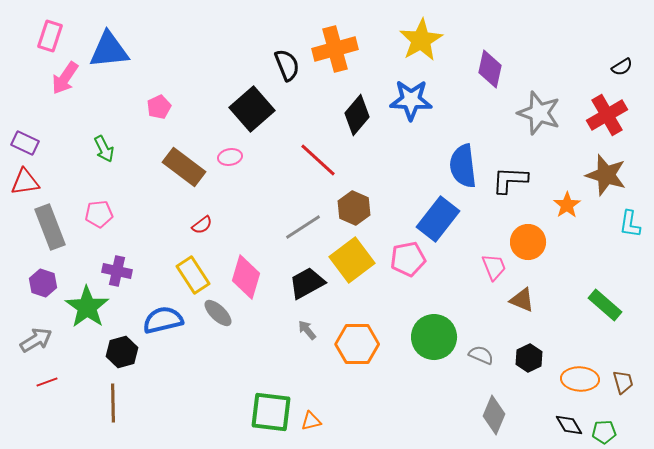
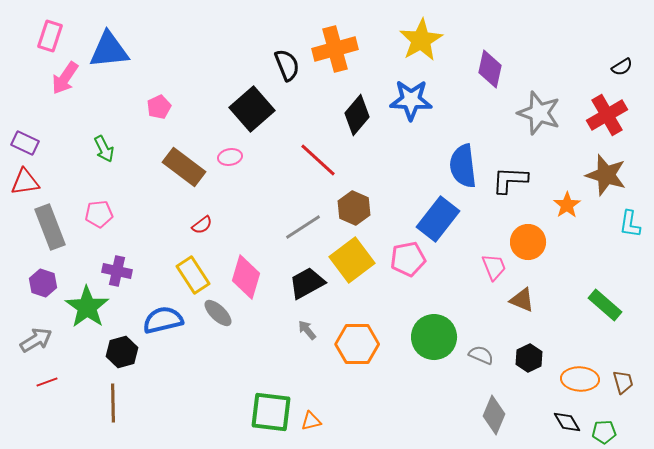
black diamond at (569, 425): moved 2 px left, 3 px up
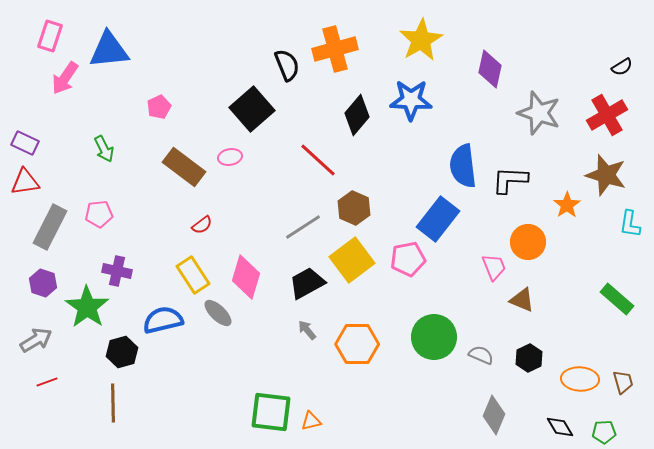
gray rectangle at (50, 227): rotated 48 degrees clockwise
green rectangle at (605, 305): moved 12 px right, 6 px up
black diamond at (567, 422): moved 7 px left, 5 px down
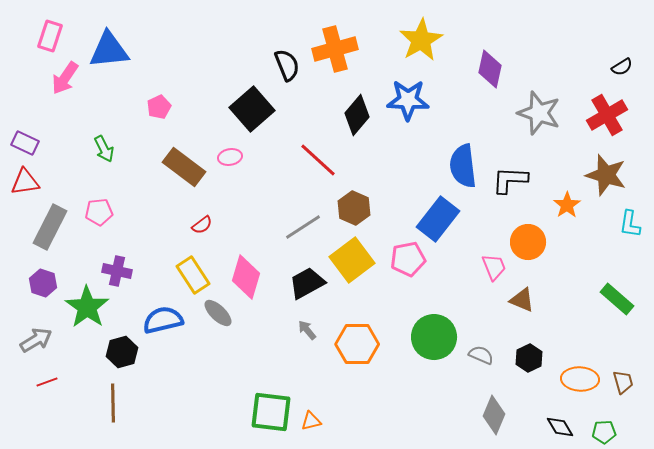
blue star at (411, 100): moved 3 px left
pink pentagon at (99, 214): moved 2 px up
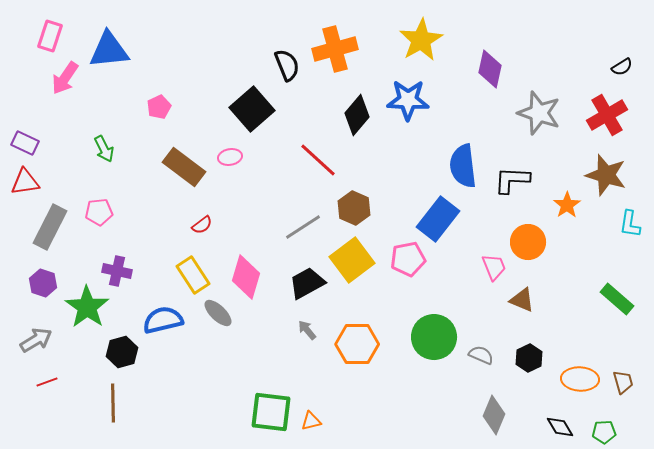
black L-shape at (510, 180): moved 2 px right
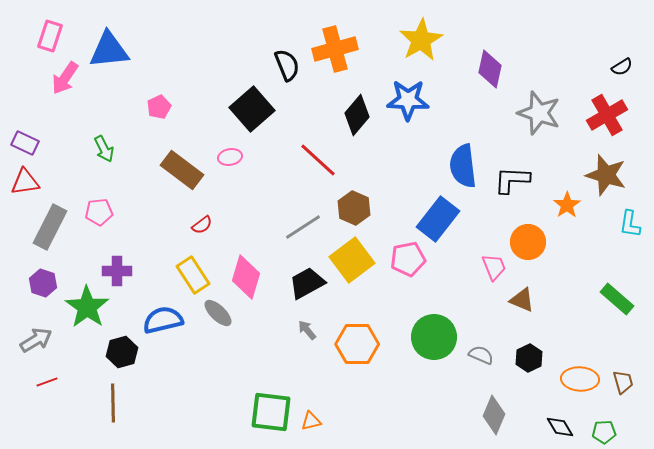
brown rectangle at (184, 167): moved 2 px left, 3 px down
purple cross at (117, 271): rotated 12 degrees counterclockwise
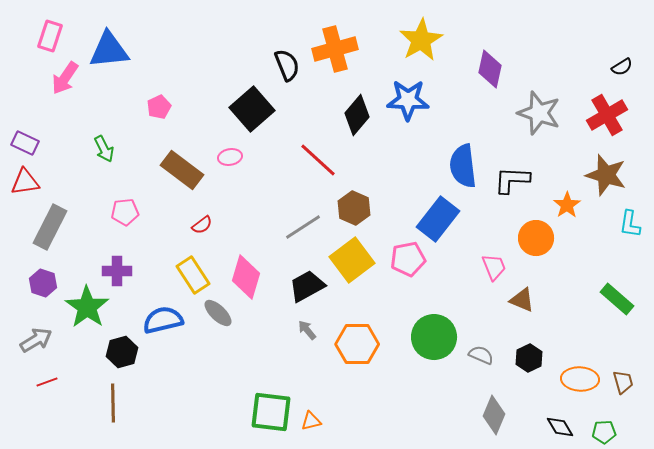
pink pentagon at (99, 212): moved 26 px right
orange circle at (528, 242): moved 8 px right, 4 px up
black trapezoid at (307, 283): moved 3 px down
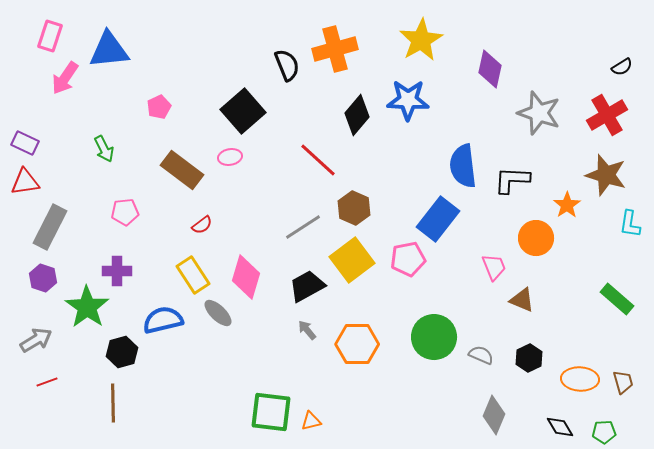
black square at (252, 109): moved 9 px left, 2 px down
purple hexagon at (43, 283): moved 5 px up
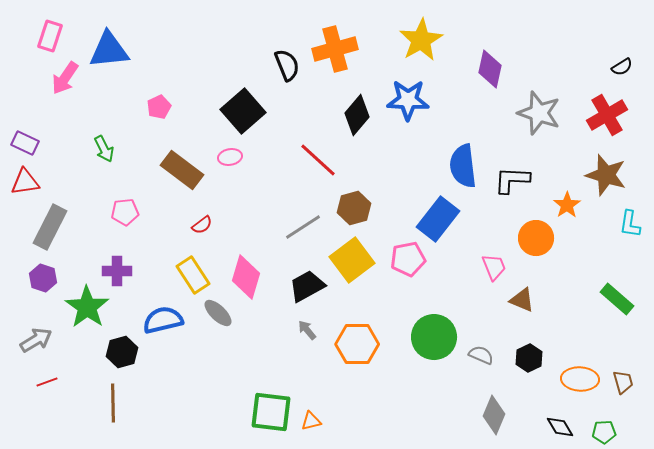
brown hexagon at (354, 208): rotated 20 degrees clockwise
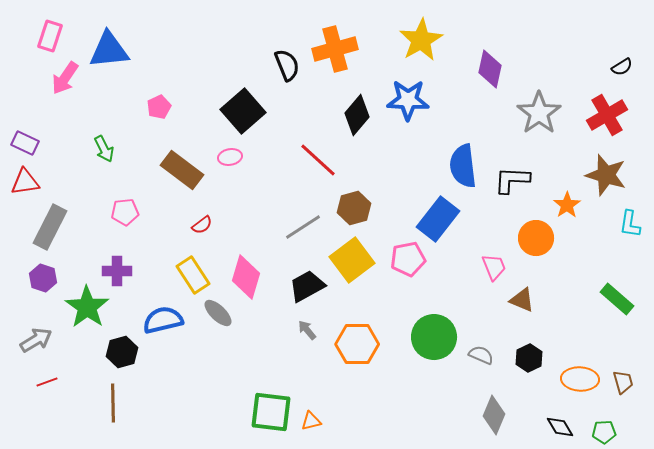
gray star at (539, 113): rotated 18 degrees clockwise
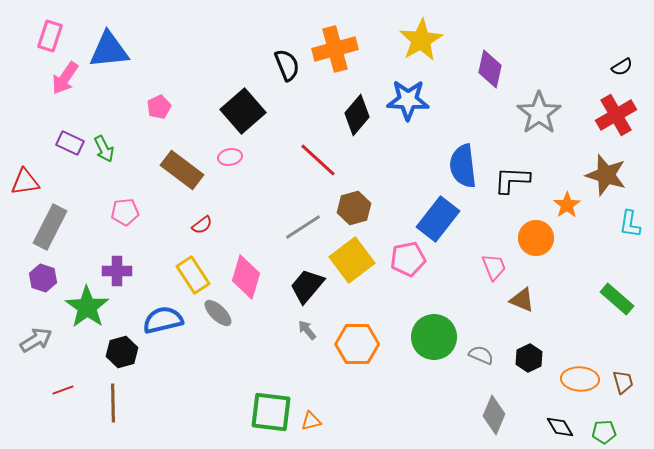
red cross at (607, 115): moved 9 px right
purple rectangle at (25, 143): moved 45 px right
black trapezoid at (307, 286): rotated 21 degrees counterclockwise
red line at (47, 382): moved 16 px right, 8 px down
